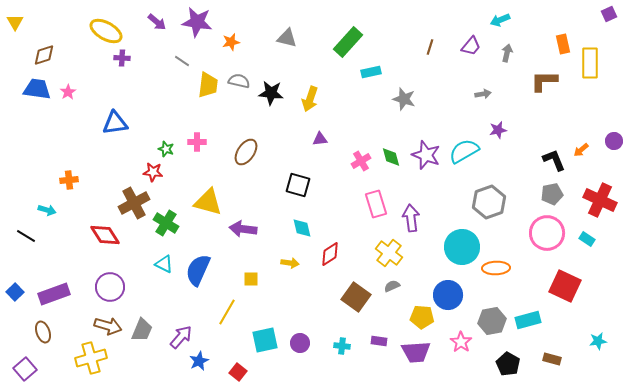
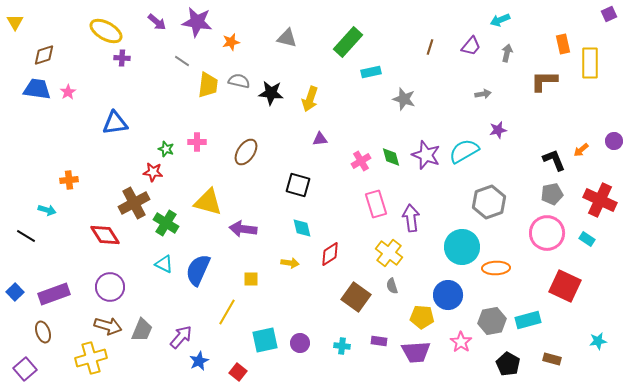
gray semicircle at (392, 286): rotated 84 degrees counterclockwise
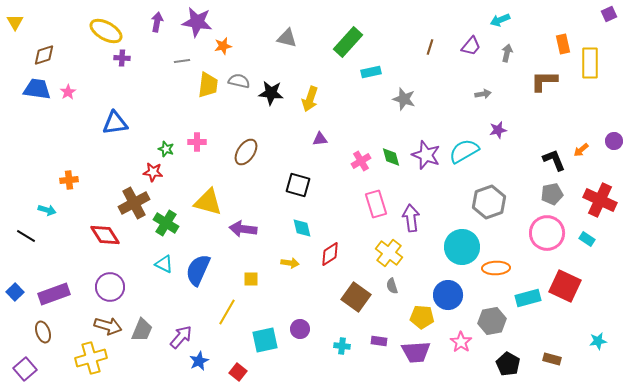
purple arrow at (157, 22): rotated 120 degrees counterclockwise
orange star at (231, 42): moved 8 px left, 4 px down
gray line at (182, 61): rotated 42 degrees counterclockwise
cyan rectangle at (528, 320): moved 22 px up
purple circle at (300, 343): moved 14 px up
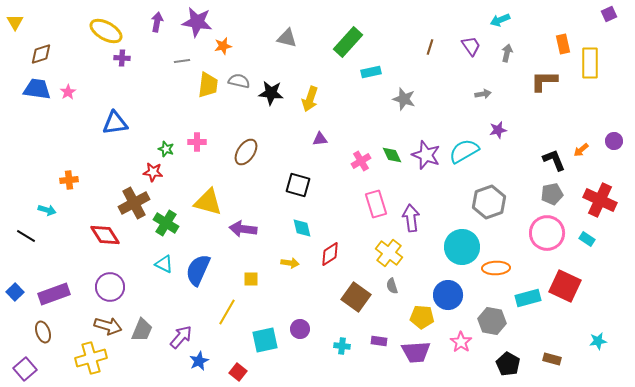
purple trapezoid at (471, 46): rotated 75 degrees counterclockwise
brown diamond at (44, 55): moved 3 px left, 1 px up
green diamond at (391, 157): moved 1 px right, 2 px up; rotated 10 degrees counterclockwise
gray hexagon at (492, 321): rotated 20 degrees clockwise
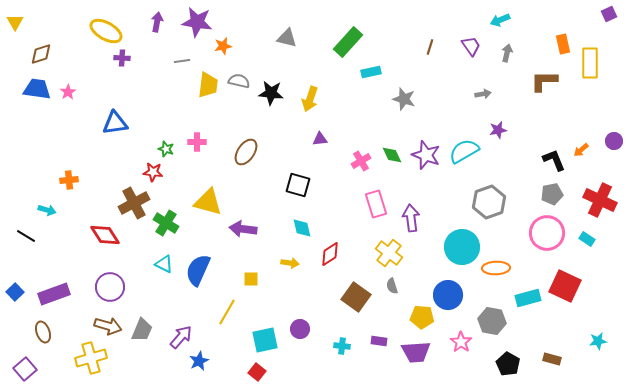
red square at (238, 372): moved 19 px right
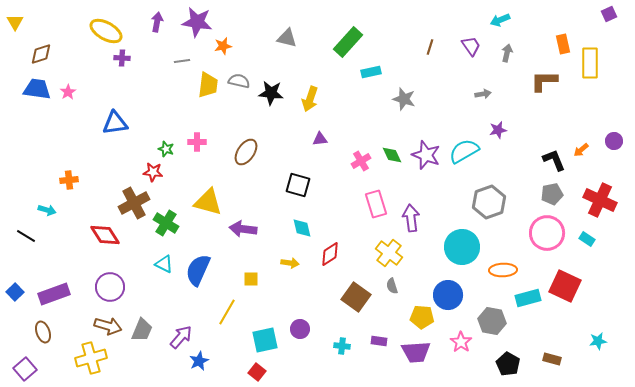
orange ellipse at (496, 268): moved 7 px right, 2 px down
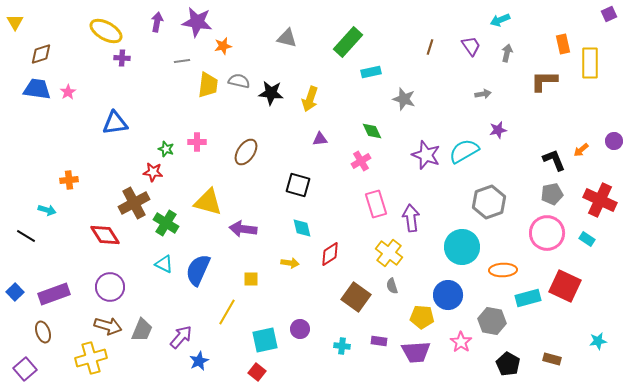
green diamond at (392, 155): moved 20 px left, 24 px up
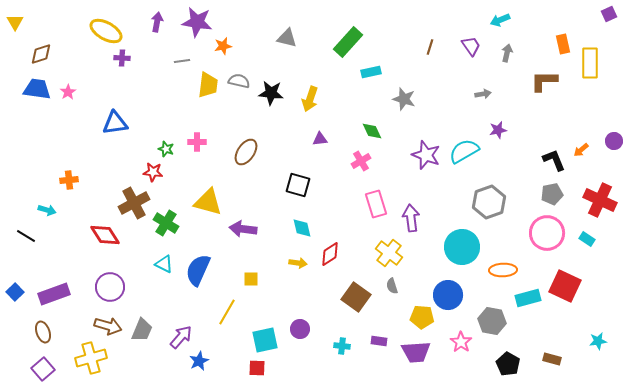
yellow arrow at (290, 263): moved 8 px right
purple square at (25, 369): moved 18 px right
red square at (257, 372): moved 4 px up; rotated 36 degrees counterclockwise
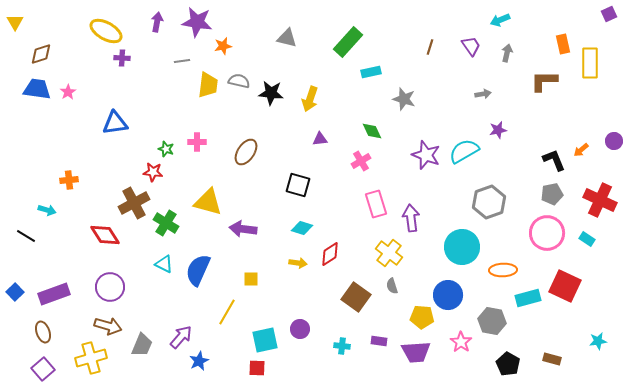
cyan diamond at (302, 228): rotated 60 degrees counterclockwise
gray trapezoid at (142, 330): moved 15 px down
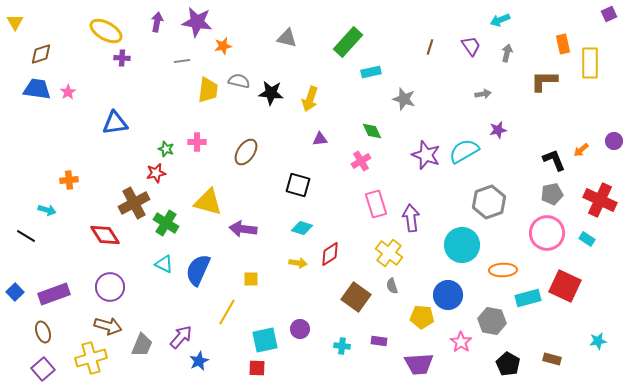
yellow trapezoid at (208, 85): moved 5 px down
red star at (153, 172): moved 3 px right, 1 px down; rotated 18 degrees counterclockwise
cyan circle at (462, 247): moved 2 px up
purple trapezoid at (416, 352): moved 3 px right, 12 px down
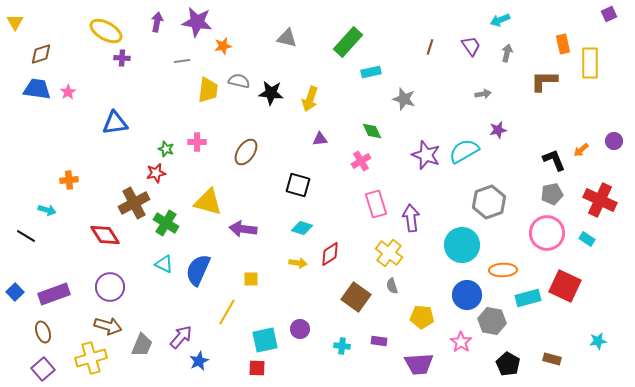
blue circle at (448, 295): moved 19 px right
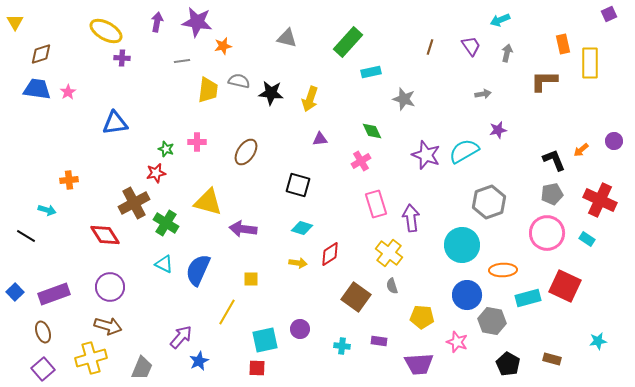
pink star at (461, 342): moved 4 px left; rotated 15 degrees counterclockwise
gray trapezoid at (142, 345): moved 23 px down
